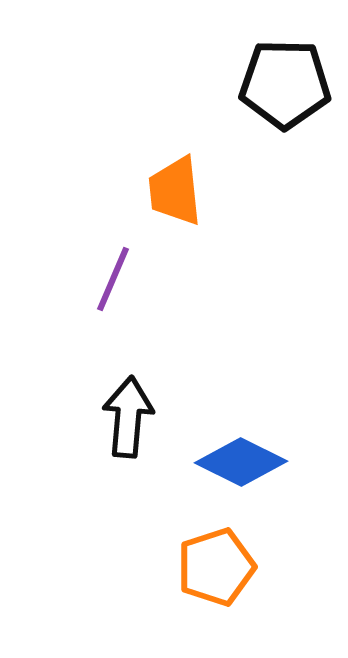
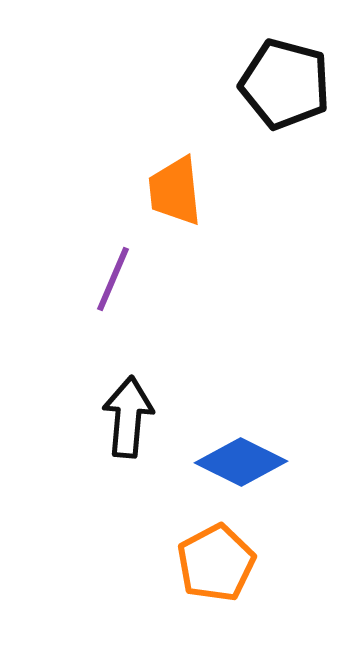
black pentagon: rotated 14 degrees clockwise
orange pentagon: moved 4 px up; rotated 10 degrees counterclockwise
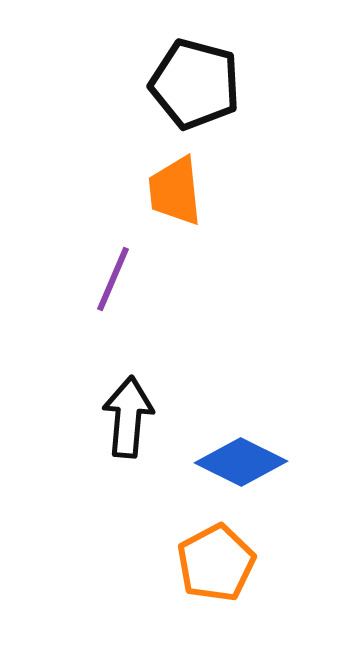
black pentagon: moved 90 px left
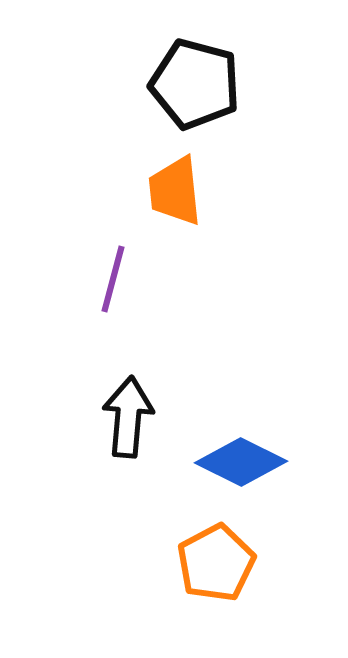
purple line: rotated 8 degrees counterclockwise
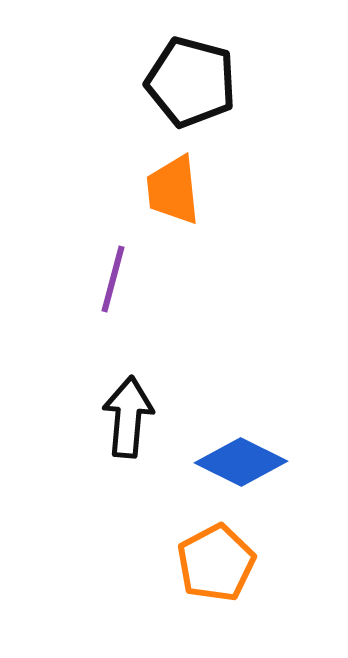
black pentagon: moved 4 px left, 2 px up
orange trapezoid: moved 2 px left, 1 px up
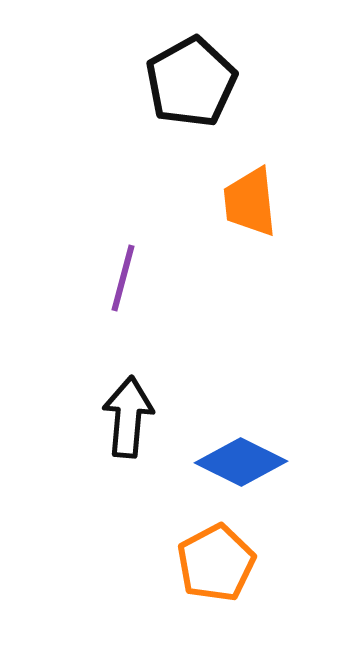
black pentagon: rotated 28 degrees clockwise
orange trapezoid: moved 77 px right, 12 px down
purple line: moved 10 px right, 1 px up
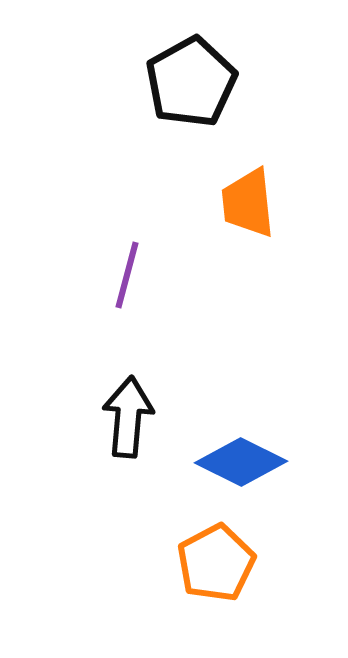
orange trapezoid: moved 2 px left, 1 px down
purple line: moved 4 px right, 3 px up
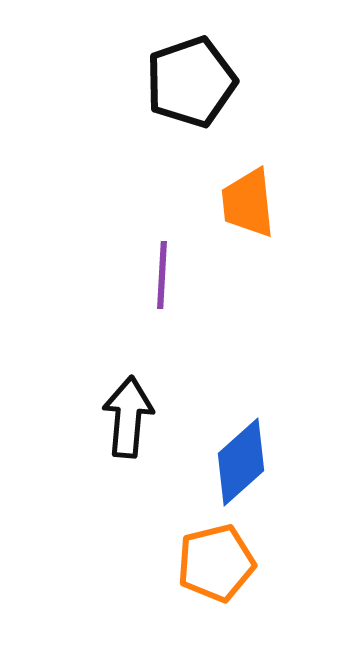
black pentagon: rotated 10 degrees clockwise
purple line: moved 35 px right; rotated 12 degrees counterclockwise
blue diamond: rotated 68 degrees counterclockwise
orange pentagon: rotated 14 degrees clockwise
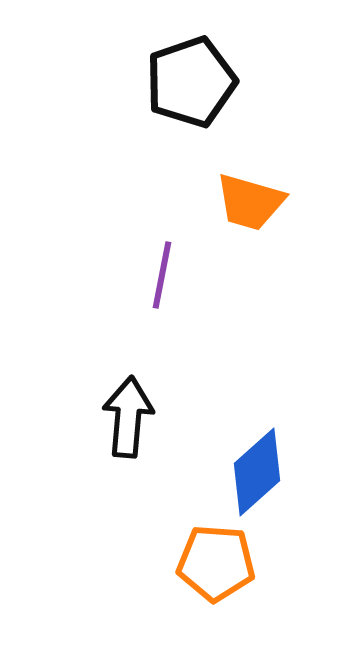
orange trapezoid: moved 2 px right, 1 px up; rotated 68 degrees counterclockwise
purple line: rotated 8 degrees clockwise
blue diamond: moved 16 px right, 10 px down
orange pentagon: rotated 18 degrees clockwise
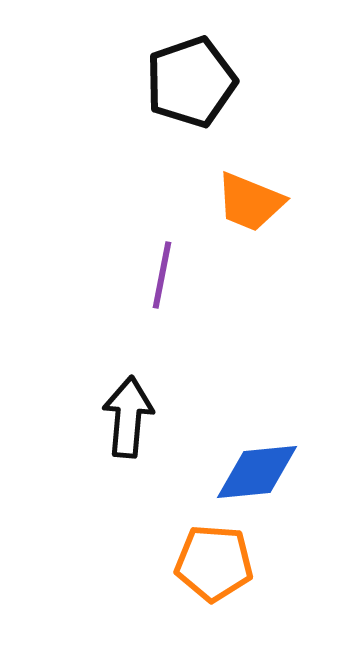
orange trapezoid: rotated 6 degrees clockwise
blue diamond: rotated 36 degrees clockwise
orange pentagon: moved 2 px left
